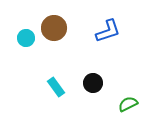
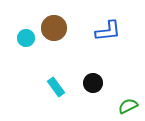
blue L-shape: rotated 12 degrees clockwise
green semicircle: moved 2 px down
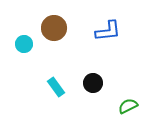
cyan circle: moved 2 px left, 6 px down
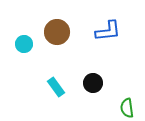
brown circle: moved 3 px right, 4 px down
green semicircle: moved 1 px left, 2 px down; rotated 72 degrees counterclockwise
